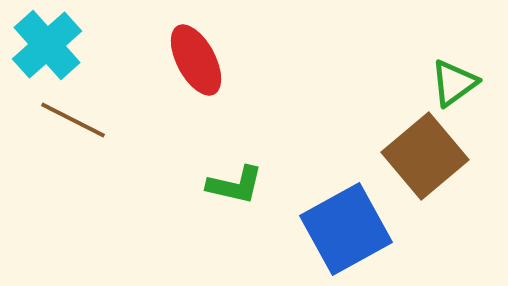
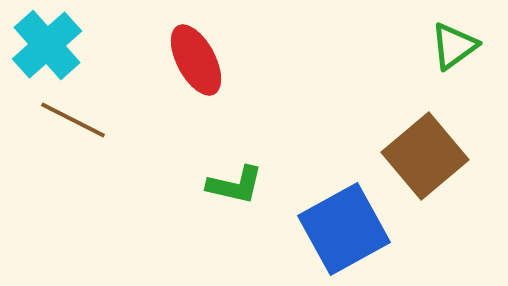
green triangle: moved 37 px up
blue square: moved 2 px left
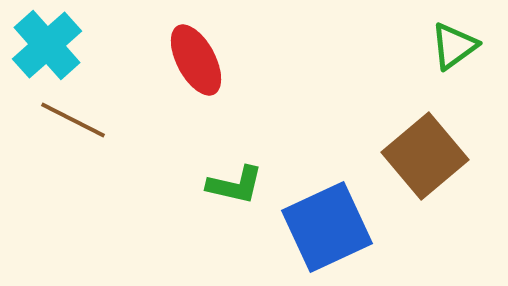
blue square: moved 17 px left, 2 px up; rotated 4 degrees clockwise
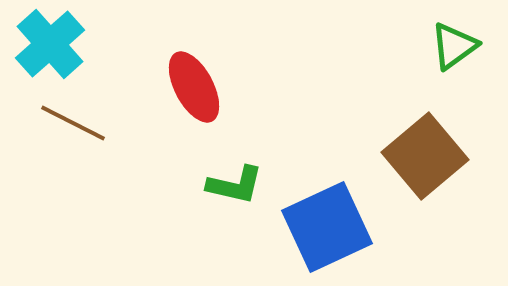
cyan cross: moved 3 px right, 1 px up
red ellipse: moved 2 px left, 27 px down
brown line: moved 3 px down
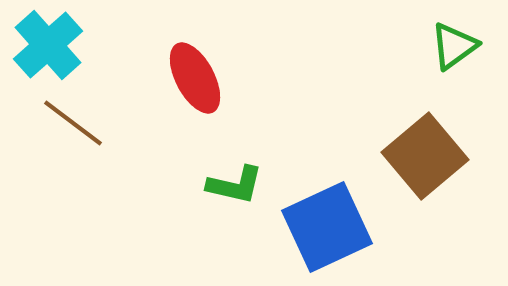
cyan cross: moved 2 px left, 1 px down
red ellipse: moved 1 px right, 9 px up
brown line: rotated 10 degrees clockwise
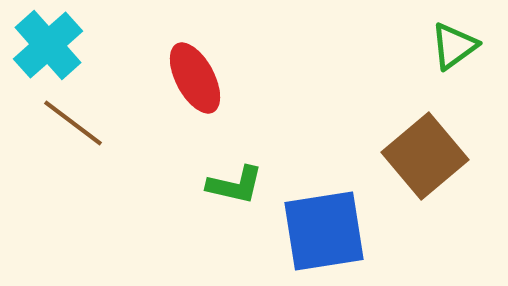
blue square: moved 3 px left, 4 px down; rotated 16 degrees clockwise
